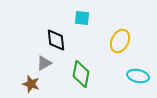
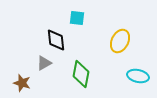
cyan square: moved 5 px left
brown star: moved 9 px left, 1 px up
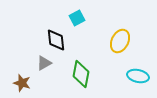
cyan square: rotated 35 degrees counterclockwise
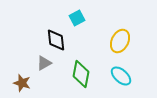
cyan ellipse: moved 17 px left; rotated 30 degrees clockwise
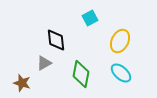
cyan square: moved 13 px right
cyan ellipse: moved 3 px up
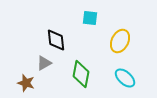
cyan square: rotated 35 degrees clockwise
cyan ellipse: moved 4 px right, 5 px down
brown star: moved 4 px right
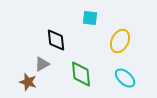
gray triangle: moved 2 px left, 1 px down
green diamond: rotated 16 degrees counterclockwise
brown star: moved 2 px right, 1 px up
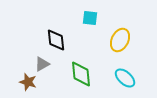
yellow ellipse: moved 1 px up
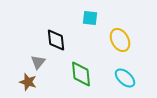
yellow ellipse: rotated 55 degrees counterclockwise
gray triangle: moved 4 px left, 2 px up; rotated 21 degrees counterclockwise
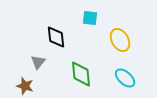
black diamond: moved 3 px up
brown star: moved 3 px left, 4 px down
